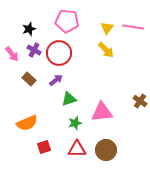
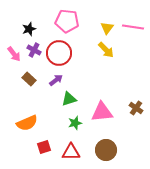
pink arrow: moved 2 px right
brown cross: moved 4 px left, 7 px down
red triangle: moved 6 px left, 3 px down
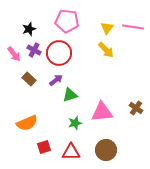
green triangle: moved 1 px right, 4 px up
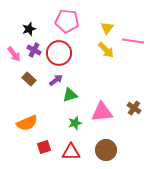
pink line: moved 14 px down
brown cross: moved 2 px left
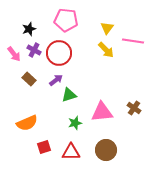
pink pentagon: moved 1 px left, 1 px up
green triangle: moved 1 px left
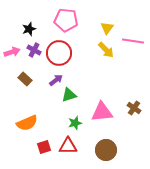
pink arrow: moved 2 px left, 2 px up; rotated 70 degrees counterclockwise
brown rectangle: moved 4 px left
red triangle: moved 3 px left, 6 px up
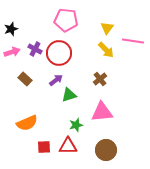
black star: moved 18 px left
purple cross: moved 1 px right, 1 px up
brown cross: moved 34 px left, 29 px up; rotated 16 degrees clockwise
green star: moved 1 px right, 2 px down
red square: rotated 16 degrees clockwise
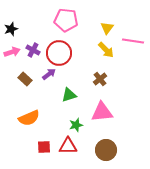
purple cross: moved 2 px left, 1 px down
purple arrow: moved 7 px left, 6 px up
orange semicircle: moved 2 px right, 5 px up
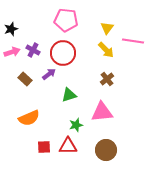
red circle: moved 4 px right
brown cross: moved 7 px right
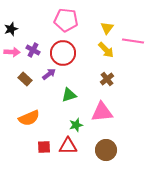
pink arrow: rotated 21 degrees clockwise
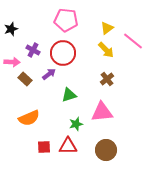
yellow triangle: rotated 16 degrees clockwise
pink line: rotated 30 degrees clockwise
pink arrow: moved 10 px down
green star: moved 1 px up
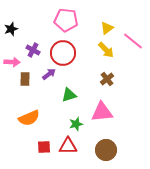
brown rectangle: rotated 48 degrees clockwise
